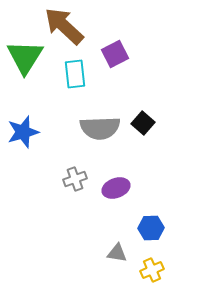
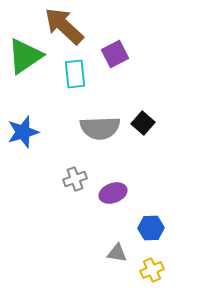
green triangle: moved 1 px up; rotated 24 degrees clockwise
purple ellipse: moved 3 px left, 5 px down
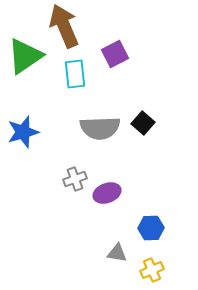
brown arrow: rotated 24 degrees clockwise
purple ellipse: moved 6 px left
